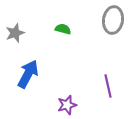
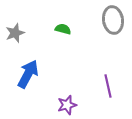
gray ellipse: rotated 16 degrees counterclockwise
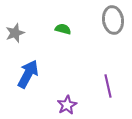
purple star: rotated 12 degrees counterclockwise
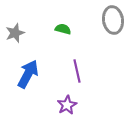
purple line: moved 31 px left, 15 px up
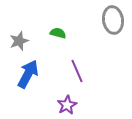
green semicircle: moved 5 px left, 4 px down
gray star: moved 4 px right, 8 px down
purple line: rotated 10 degrees counterclockwise
